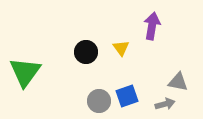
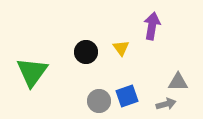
green triangle: moved 7 px right
gray triangle: rotated 10 degrees counterclockwise
gray arrow: moved 1 px right
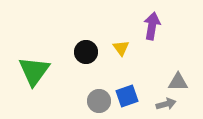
green triangle: moved 2 px right, 1 px up
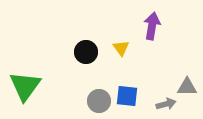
green triangle: moved 9 px left, 15 px down
gray triangle: moved 9 px right, 5 px down
blue square: rotated 25 degrees clockwise
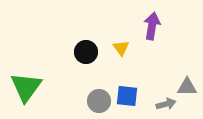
green triangle: moved 1 px right, 1 px down
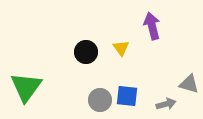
purple arrow: rotated 24 degrees counterclockwise
gray triangle: moved 2 px right, 3 px up; rotated 15 degrees clockwise
gray circle: moved 1 px right, 1 px up
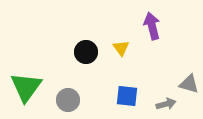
gray circle: moved 32 px left
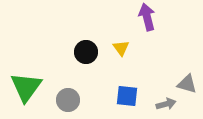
purple arrow: moved 5 px left, 9 px up
gray triangle: moved 2 px left
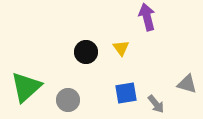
green triangle: rotated 12 degrees clockwise
blue square: moved 1 px left, 3 px up; rotated 15 degrees counterclockwise
gray arrow: moved 10 px left; rotated 66 degrees clockwise
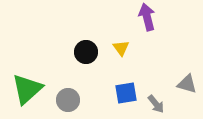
green triangle: moved 1 px right, 2 px down
